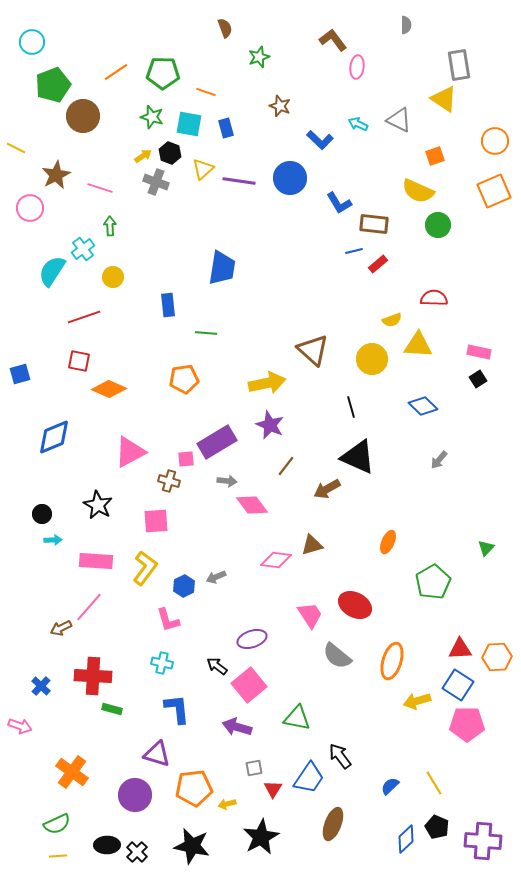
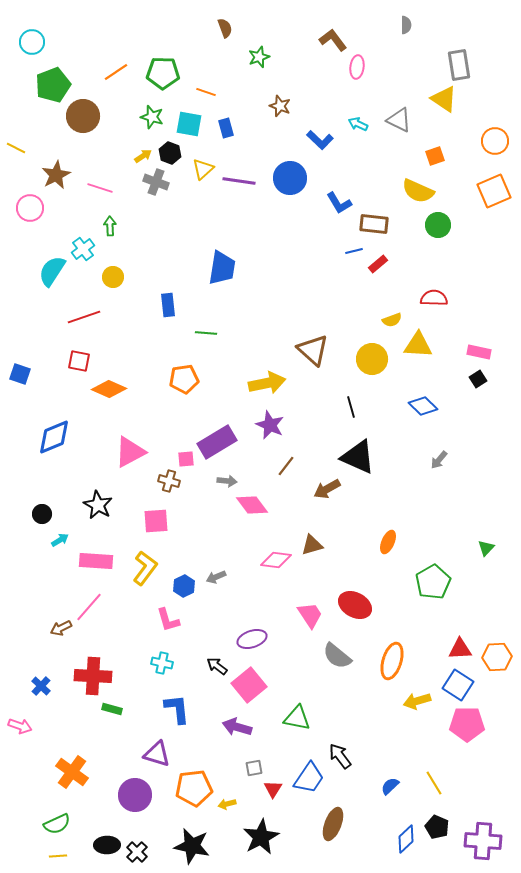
blue square at (20, 374): rotated 35 degrees clockwise
cyan arrow at (53, 540): moved 7 px right; rotated 30 degrees counterclockwise
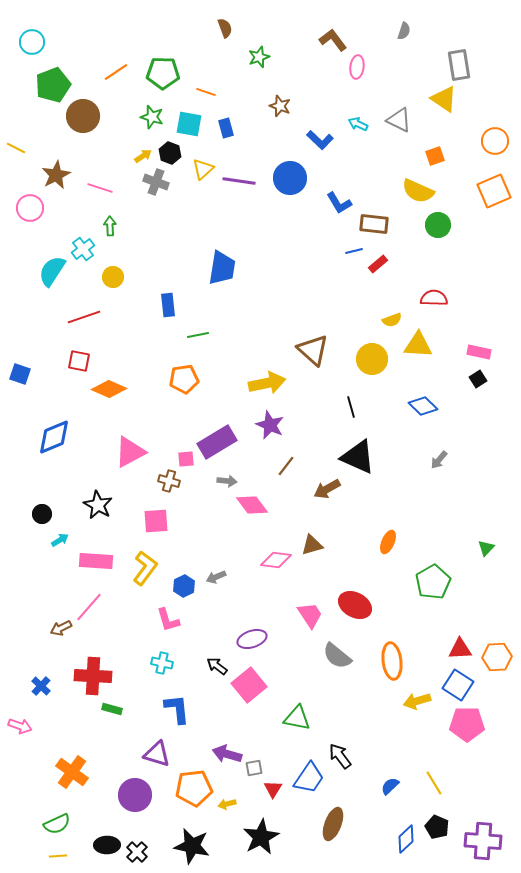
gray semicircle at (406, 25): moved 2 px left, 6 px down; rotated 18 degrees clockwise
green line at (206, 333): moved 8 px left, 2 px down; rotated 15 degrees counterclockwise
orange ellipse at (392, 661): rotated 24 degrees counterclockwise
purple arrow at (237, 727): moved 10 px left, 27 px down
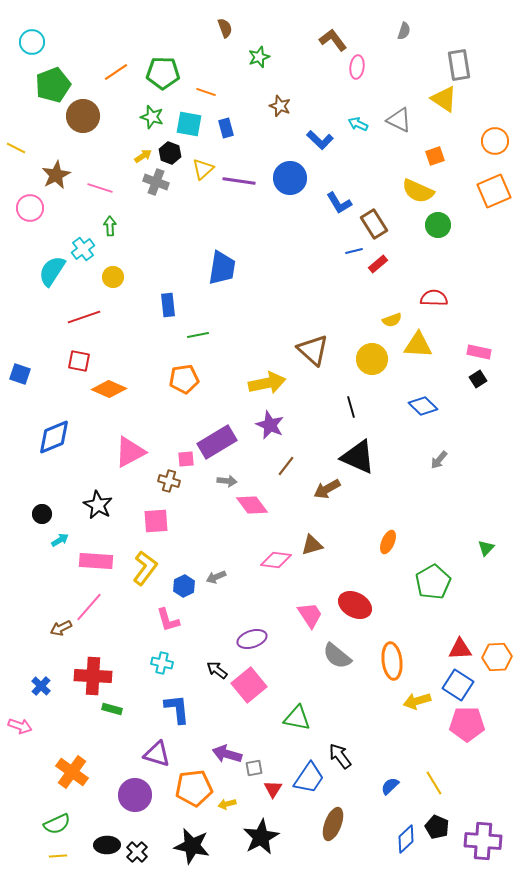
brown rectangle at (374, 224): rotated 52 degrees clockwise
black arrow at (217, 666): moved 4 px down
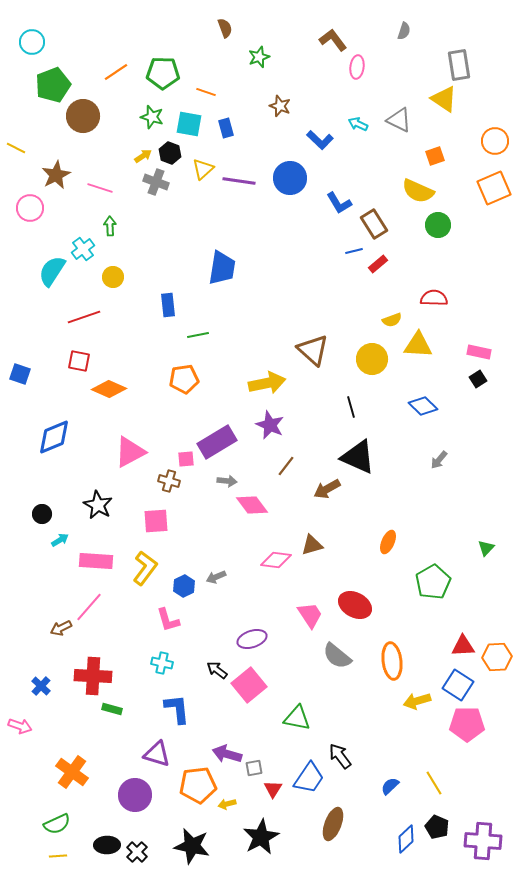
orange square at (494, 191): moved 3 px up
red triangle at (460, 649): moved 3 px right, 3 px up
orange pentagon at (194, 788): moved 4 px right, 3 px up
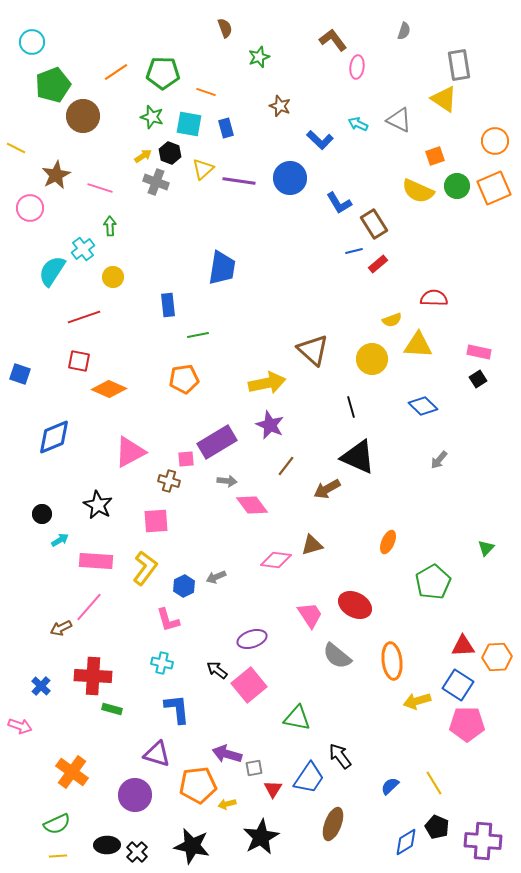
green circle at (438, 225): moved 19 px right, 39 px up
blue diamond at (406, 839): moved 3 px down; rotated 12 degrees clockwise
